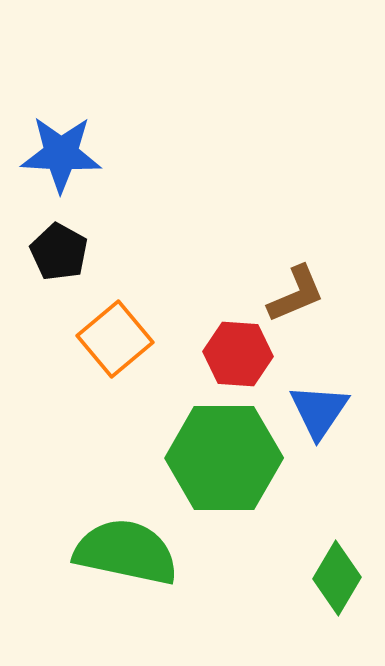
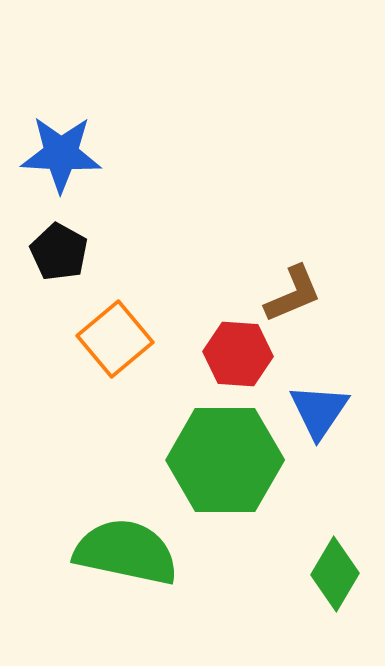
brown L-shape: moved 3 px left
green hexagon: moved 1 px right, 2 px down
green diamond: moved 2 px left, 4 px up
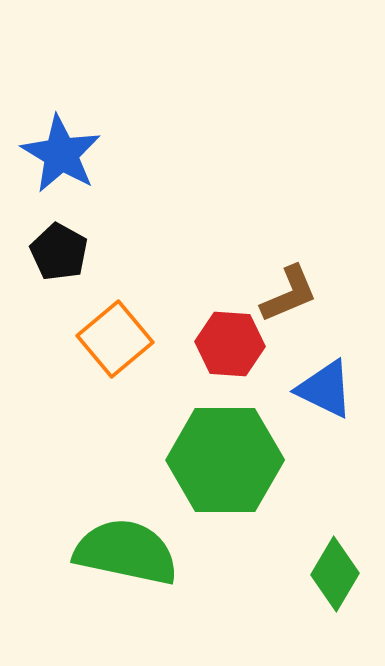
blue star: rotated 28 degrees clockwise
brown L-shape: moved 4 px left
red hexagon: moved 8 px left, 10 px up
blue triangle: moved 6 px right, 22 px up; rotated 38 degrees counterclockwise
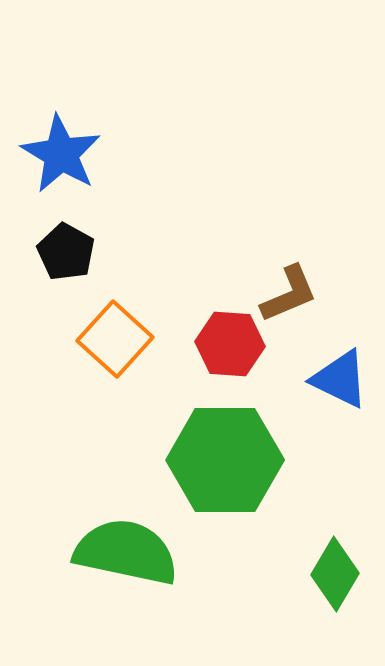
black pentagon: moved 7 px right
orange square: rotated 8 degrees counterclockwise
blue triangle: moved 15 px right, 10 px up
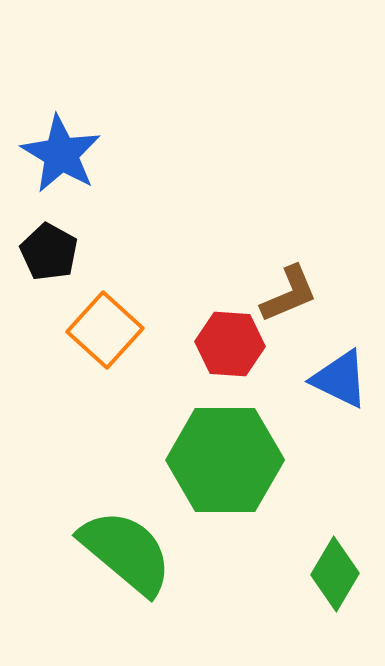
black pentagon: moved 17 px left
orange square: moved 10 px left, 9 px up
green semicircle: rotated 28 degrees clockwise
